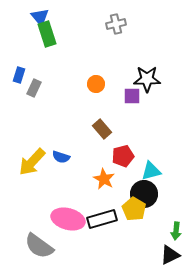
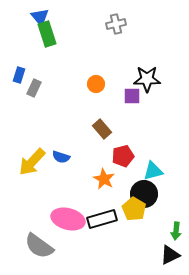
cyan triangle: moved 2 px right
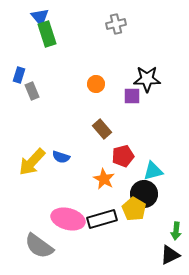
gray rectangle: moved 2 px left, 3 px down; rotated 48 degrees counterclockwise
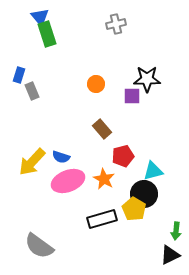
pink ellipse: moved 38 px up; rotated 36 degrees counterclockwise
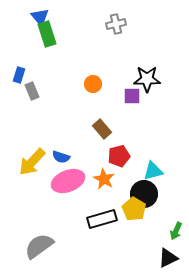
orange circle: moved 3 px left
red pentagon: moved 4 px left
green arrow: rotated 18 degrees clockwise
gray semicircle: rotated 108 degrees clockwise
black triangle: moved 2 px left, 3 px down
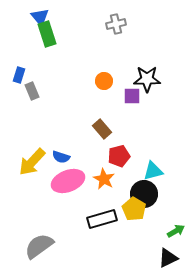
orange circle: moved 11 px right, 3 px up
green arrow: rotated 144 degrees counterclockwise
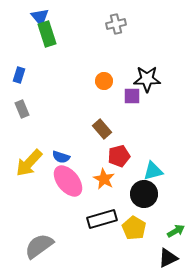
gray rectangle: moved 10 px left, 18 px down
yellow arrow: moved 3 px left, 1 px down
pink ellipse: rotated 72 degrees clockwise
yellow pentagon: moved 19 px down
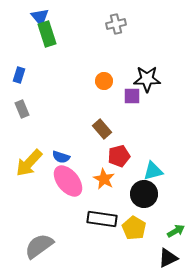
black rectangle: rotated 24 degrees clockwise
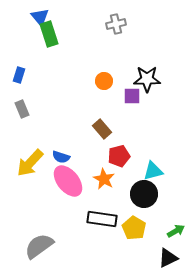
green rectangle: moved 2 px right
yellow arrow: moved 1 px right
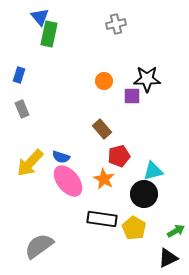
green rectangle: rotated 30 degrees clockwise
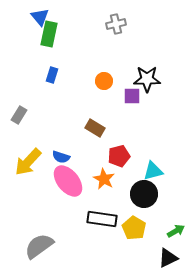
blue rectangle: moved 33 px right
gray rectangle: moved 3 px left, 6 px down; rotated 54 degrees clockwise
brown rectangle: moved 7 px left, 1 px up; rotated 18 degrees counterclockwise
yellow arrow: moved 2 px left, 1 px up
